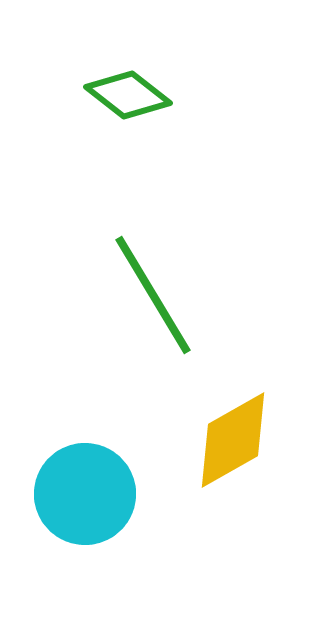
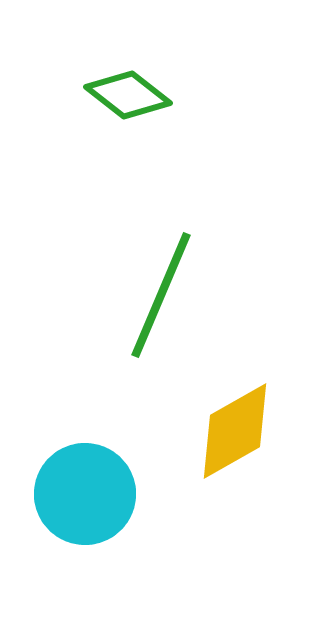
green line: moved 8 px right; rotated 54 degrees clockwise
yellow diamond: moved 2 px right, 9 px up
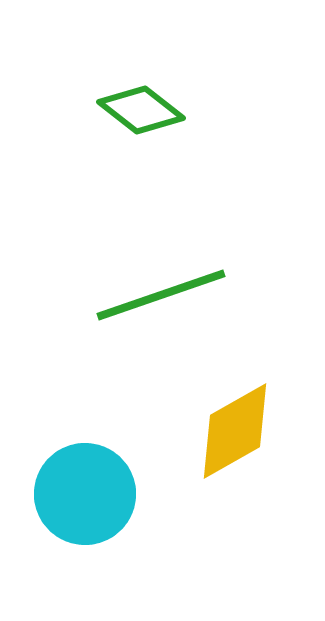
green diamond: moved 13 px right, 15 px down
green line: rotated 48 degrees clockwise
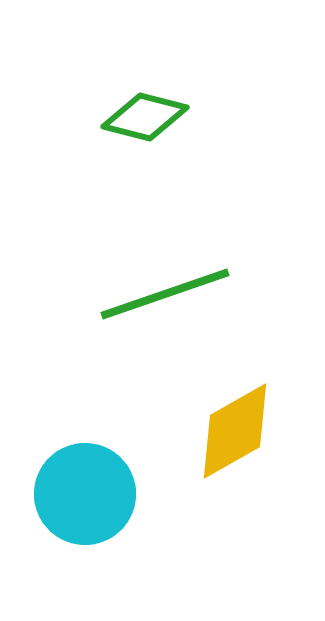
green diamond: moved 4 px right, 7 px down; rotated 24 degrees counterclockwise
green line: moved 4 px right, 1 px up
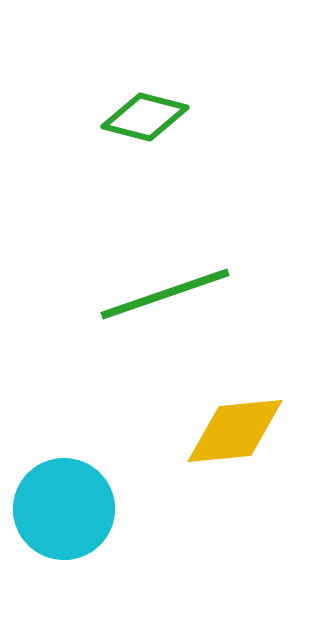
yellow diamond: rotated 24 degrees clockwise
cyan circle: moved 21 px left, 15 px down
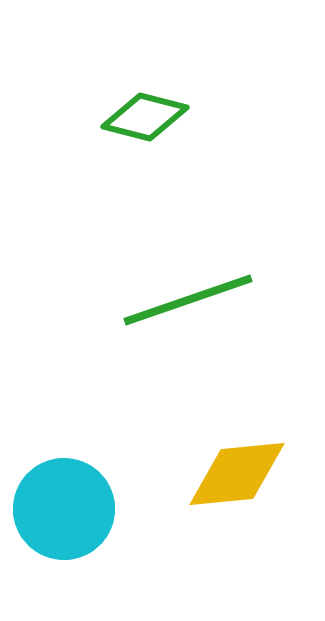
green line: moved 23 px right, 6 px down
yellow diamond: moved 2 px right, 43 px down
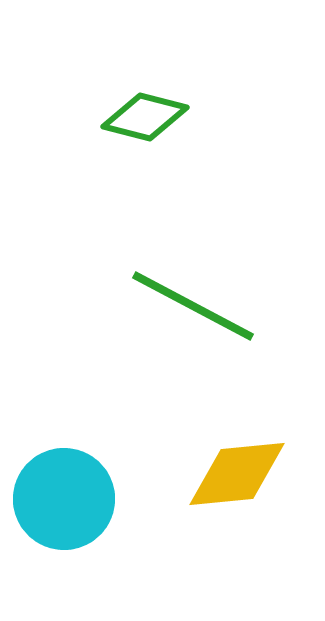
green line: moved 5 px right, 6 px down; rotated 47 degrees clockwise
cyan circle: moved 10 px up
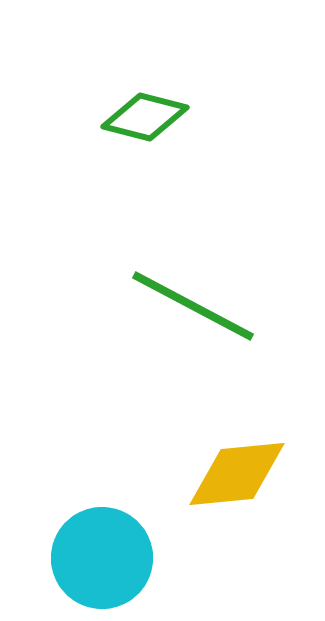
cyan circle: moved 38 px right, 59 px down
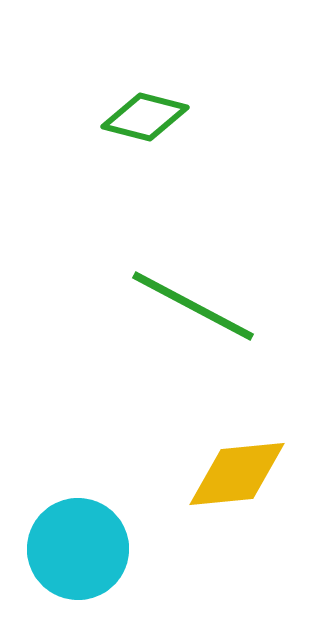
cyan circle: moved 24 px left, 9 px up
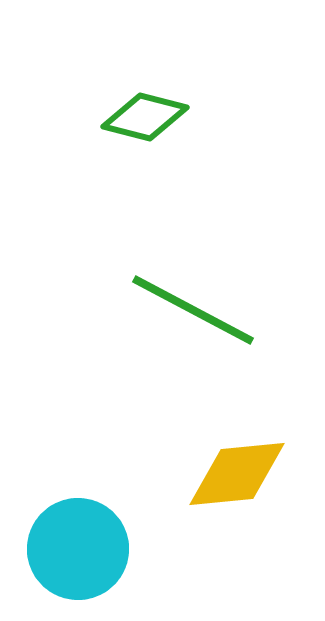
green line: moved 4 px down
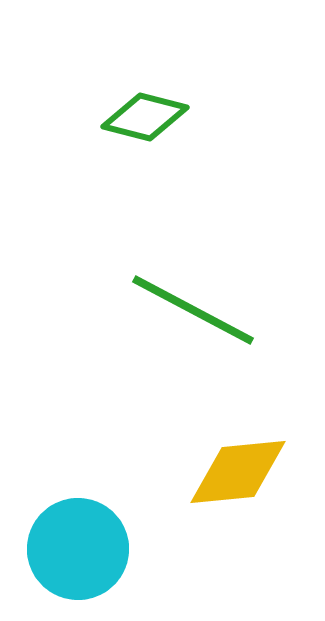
yellow diamond: moved 1 px right, 2 px up
